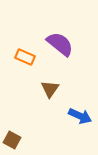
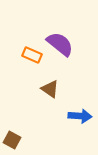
orange rectangle: moved 7 px right, 2 px up
brown triangle: rotated 30 degrees counterclockwise
blue arrow: rotated 20 degrees counterclockwise
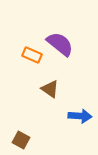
brown square: moved 9 px right
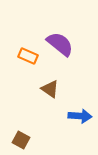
orange rectangle: moved 4 px left, 1 px down
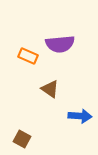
purple semicircle: rotated 136 degrees clockwise
brown square: moved 1 px right, 1 px up
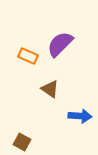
purple semicircle: rotated 140 degrees clockwise
brown square: moved 3 px down
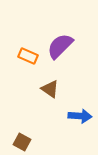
purple semicircle: moved 2 px down
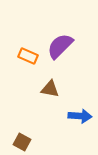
brown triangle: rotated 24 degrees counterclockwise
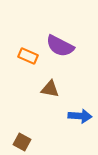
purple semicircle: rotated 108 degrees counterclockwise
